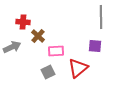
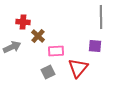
red triangle: rotated 10 degrees counterclockwise
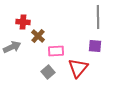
gray line: moved 3 px left
gray square: rotated 16 degrees counterclockwise
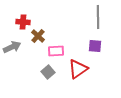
red triangle: moved 1 px down; rotated 15 degrees clockwise
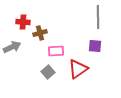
brown cross: moved 2 px right, 3 px up; rotated 32 degrees clockwise
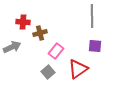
gray line: moved 6 px left, 1 px up
pink rectangle: rotated 49 degrees counterclockwise
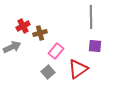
gray line: moved 1 px left, 1 px down
red cross: moved 4 px down; rotated 32 degrees counterclockwise
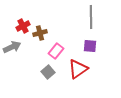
purple square: moved 5 px left
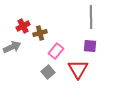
red triangle: rotated 25 degrees counterclockwise
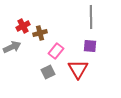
gray square: rotated 16 degrees clockwise
